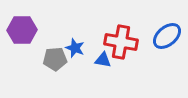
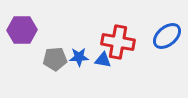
red cross: moved 3 px left
blue star: moved 4 px right, 9 px down; rotated 24 degrees counterclockwise
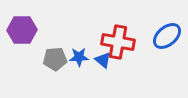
blue triangle: rotated 30 degrees clockwise
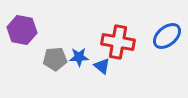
purple hexagon: rotated 12 degrees clockwise
blue triangle: moved 1 px left, 6 px down
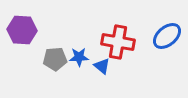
purple hexagon: rotated 8 degrees counterclockwise
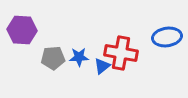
blue ellipse: moved 1 px down; rotated 32 degrees clockwise
red cross: moved 3 px right, 11 px down
gray pentagon: moved 2 px left, 1 px up
blue triangle: rotated 42 degrees clockwise
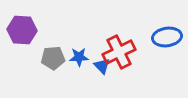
red cross: moved 2 px left, 1 px up; rotated 36 degrees counterclockwise
blue triangle: rotated 36 degrees counterclockwise
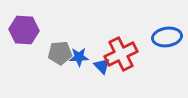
purple hexagon: moved 2 px right
red cross: moved 2 px right, 2 px down
gray pentagon: moved 7 px right, 5 px up
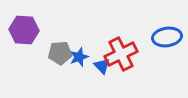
blue star: rotated 18 degrees counterclockwise
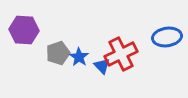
gray pentagon: moved 2 px left; rotated 15 degrees counterclockwise
blue star: rotated 18 degrees counterclockwise
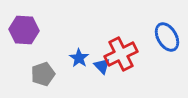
blue ellipse: rotated 68 degrees clockwise
gray pentagon: moved 15 px left, 21 px down
blue star: moved 1 px down
